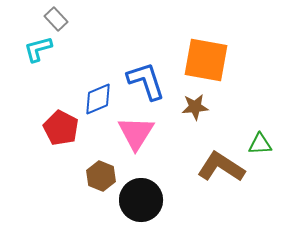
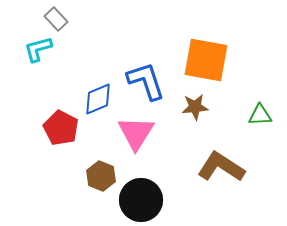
green triangle: moved 29 px up
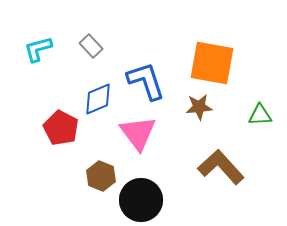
gray rectangle: moved 35 px right, 27 px down
orange square: moved 6 px right, 3 px down
brown star: moved 4 px right
pink triangle: moved 2 px right; rotated 9 degrees counterclockwise
brown L-shape: rotated 15 degrees clockwise
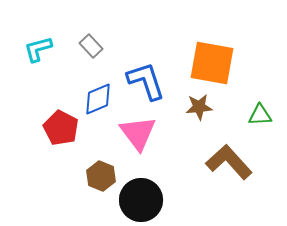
brown L-shape: moved 8 px right, 5 px up
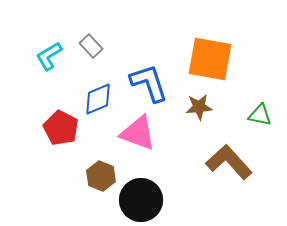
cyan L-shape: moved 11 px right, 7 px down; rotated 16 degrees counterclockwise
orange square: moved 2 px left, 4 px up
blue L-shape: moved 3 px right, 2 px down
green triangle: rotated 15 degrees clockwise
pink triangle: rotated 33 degrees counterclockwise
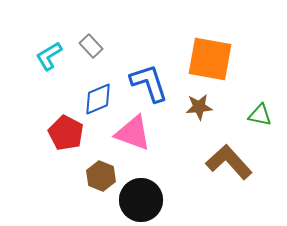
red pentagon: moved 5 px right, 5 px down
pink triangle: moved 5 px left
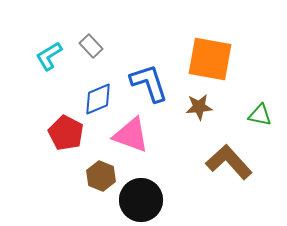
pink triangle: moved 2 px left, 2 px down
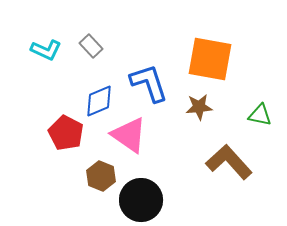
cyan L-shape: moved 3 px left, 6 px up; rotated 124 degrees counterclockwise
blue diamond: moved 1 px right, 2 px down
pink triangle: moved 2 px left; rotated 15 degrees clockwise
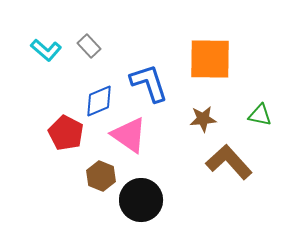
gray rectangle: moved 2 px left
cyan L-shape: rotated 16 degrees clockwise
orange square: rotated 9 degrees counterclockwise
brown star: moved 4 px right, 12 px down
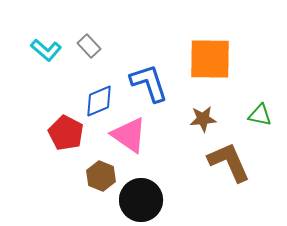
brown L-shape: rotated 18 degrees clockwise
